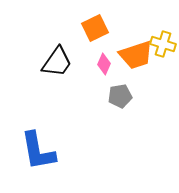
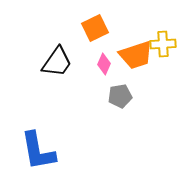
yellow cross: rotated 20 degrees counterclockwise
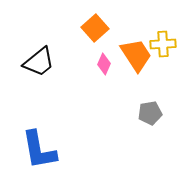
orange square: rotated 16 degrees counterclockwise
orange trapezoid: rotated 105 degrees counterclockwise
black trapezoid: moved 18 px left; rotated 16 degrees clockwise
gray pentagon: moved 30 px right, 17 px down
blue L-shape: moved 1 px right, 1 px up
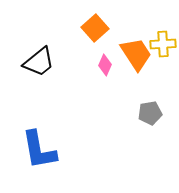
orange trapezoid: moved 1 px up
pink diamond: moved 1 px right, 1 px down
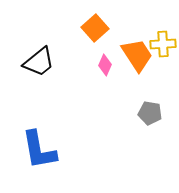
orange trapezoid: moved 1 px right, 1 px down
gray pentagon: rotated 20 degrees clockwise
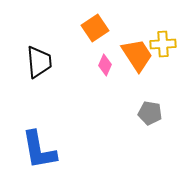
orange square: rotated 8 degrees clockwise
black trapezoid: rotated 56 degrees counterclockwise
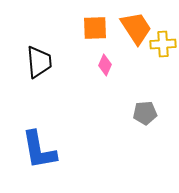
orange square: rotated 32 degrees clockwise
orange trapezoid: moved 1 px left, 27 px up
gray pentagon: moved 5 px left; rotated 15 degrees counterclockwise
